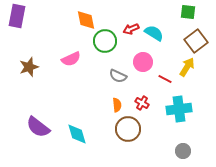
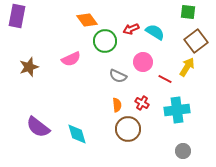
orange diamond: moved 1 px right; rotated 25 degrees counterclockwise
cyan semicircle: moved 1 px right, 1 px up
cyan cross: moved 2 px left, 1 px down
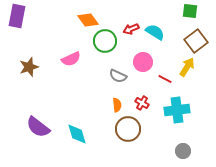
green square: moved 2 px right, 1 px up
orange diamond: moved 1 px right
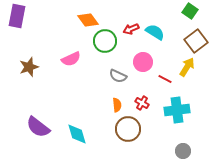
green square: rotated 28 degrees clockwise
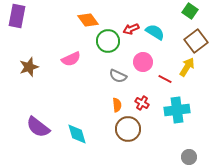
green circle: moved 3 px right
gray circle: moved 6 px right, 6 px down
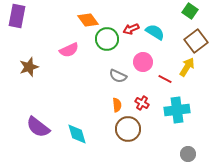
green circle: moved 1 px left, 2 px up
pink semicircle: moved 2 px left, 9 px up
gray circle: moved 1 px left, 3 px up
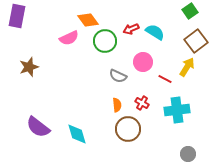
green square: rotated 21 degrees clockwise
green circle: moved 2 px left, 2 px down
pink semicircle: moved 12 px up
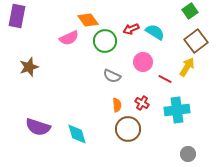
gray semicircle: moved 6 px left
purple semicircle: rotated 20 degrees counterclockwise
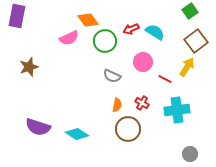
orange semicircle: rotated 16 degrees clockwise
cyan diamond: rotated 40 degrees counterclockwise
gray circle: moved 2 px right
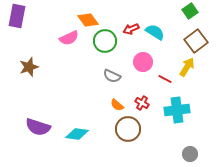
orange semicircle: rotated 120 degrees clockwise
cyan diamond: rotated 25 degrees counterclockwise
